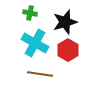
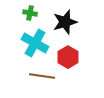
red hexagon: moved 7 px down
brown line: moved 2 px right, 2 px down
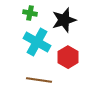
black star: moved 1 px left, 2 px up
cyan cross: moved 2 px right, 1 px up
brown line: moved 3 px left, 4 px down
